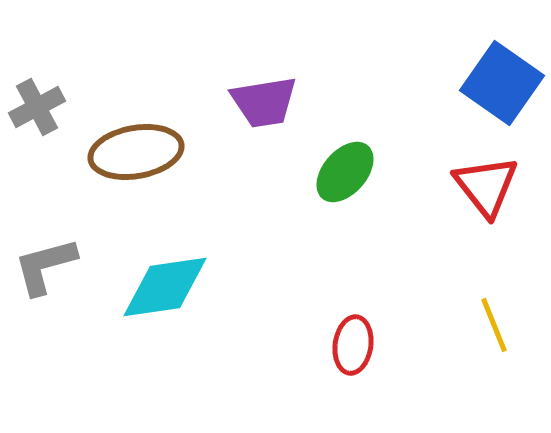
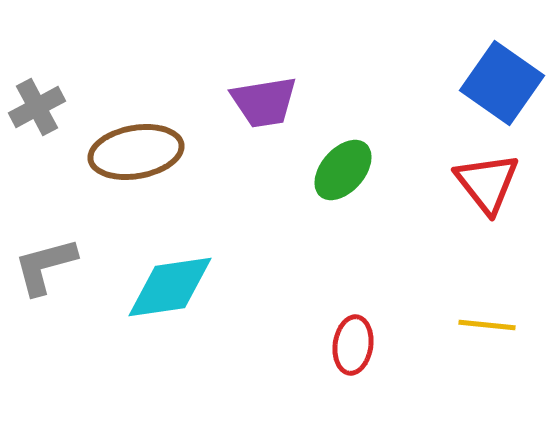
green ellipse: moved 2 px left, 2 px up
red triangle: moved 1 px right, 3 px up
cyan diamond: moved 5 px right
yellow line: moved 7 px left; rotated 62 degrees counterclockwise
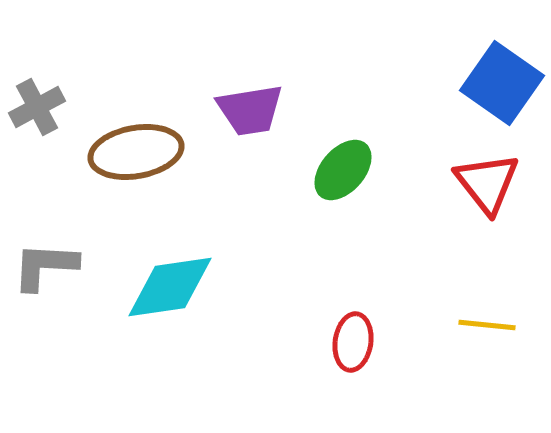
purple trapezoid: moved 14 px left, 8 px down
gray L-shape: rotated 18 degrees clockwise
red ellipse: moved 3 px up
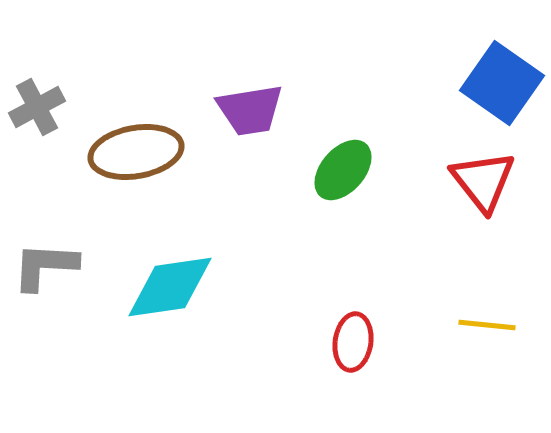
red triangle: moved 4 px left, 2 px up
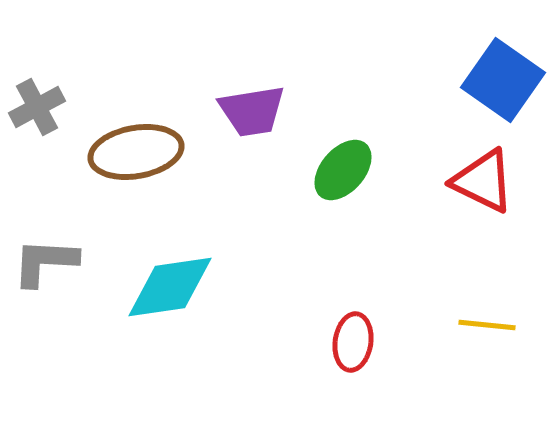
blue square: moved 1 px right, 3 px up
purple trapezoid: moved 2 px right, 1 px down
red triangle: rotated 26 degrees counterclockwise
gray L-shape: moved 4 px up
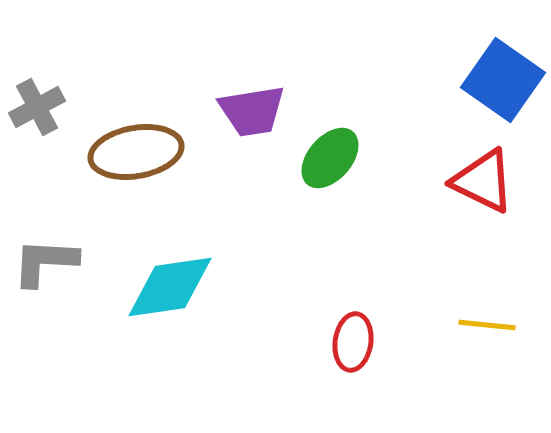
green ellipse: moved 13 px left, 12 px up
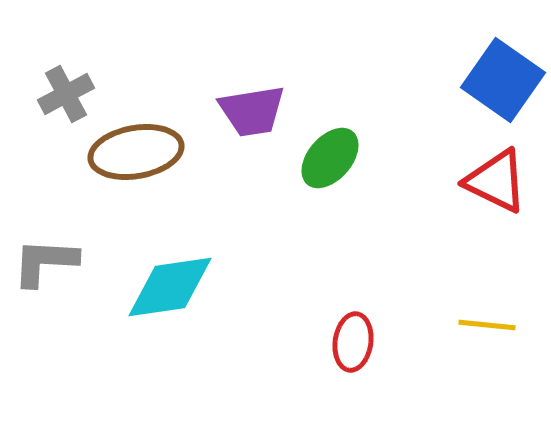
gray cross: moved 29 px right, 13 px up
red triangle: moved 13 px right
